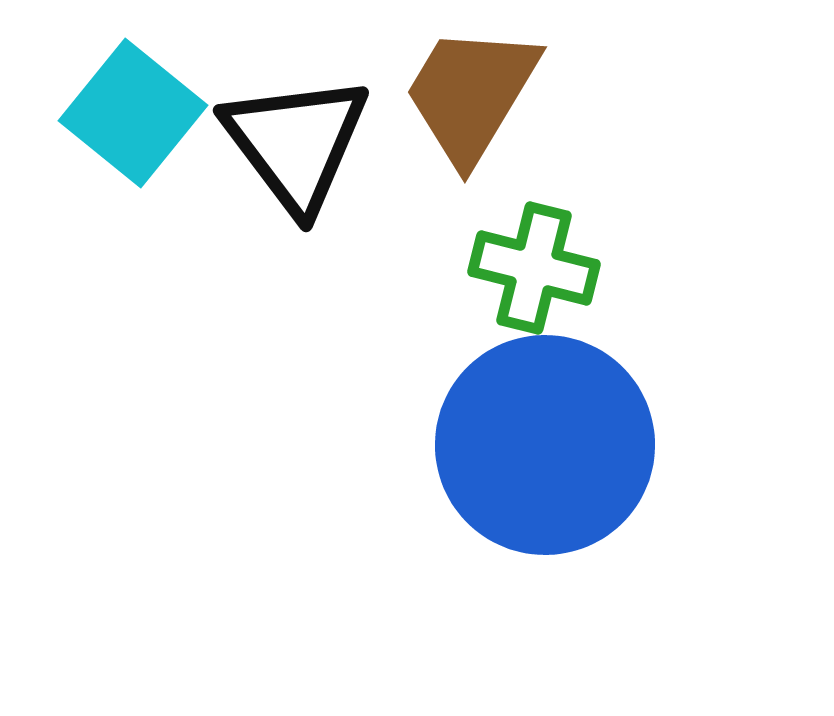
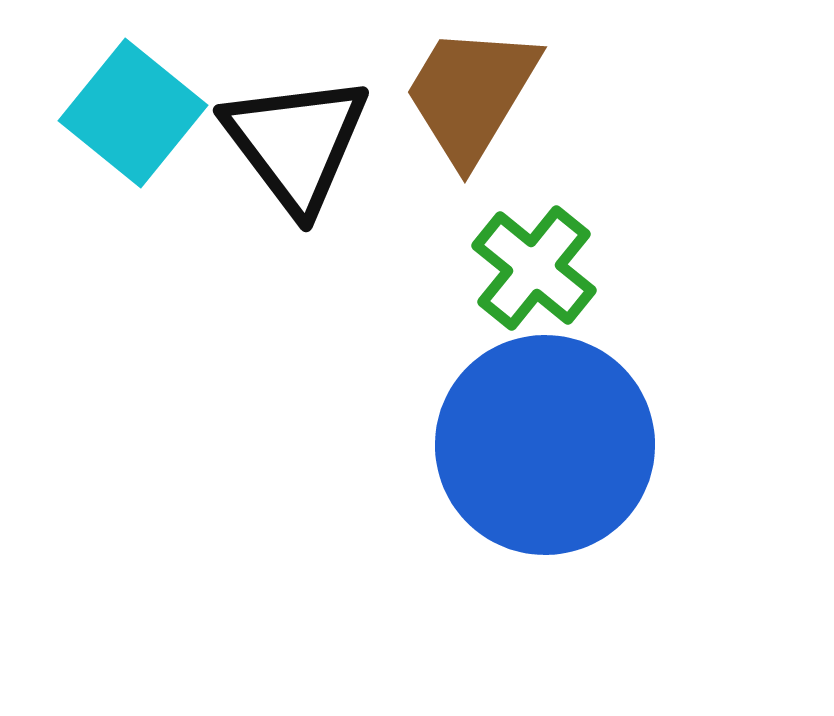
green cross: rotated 25 degrees clockwise
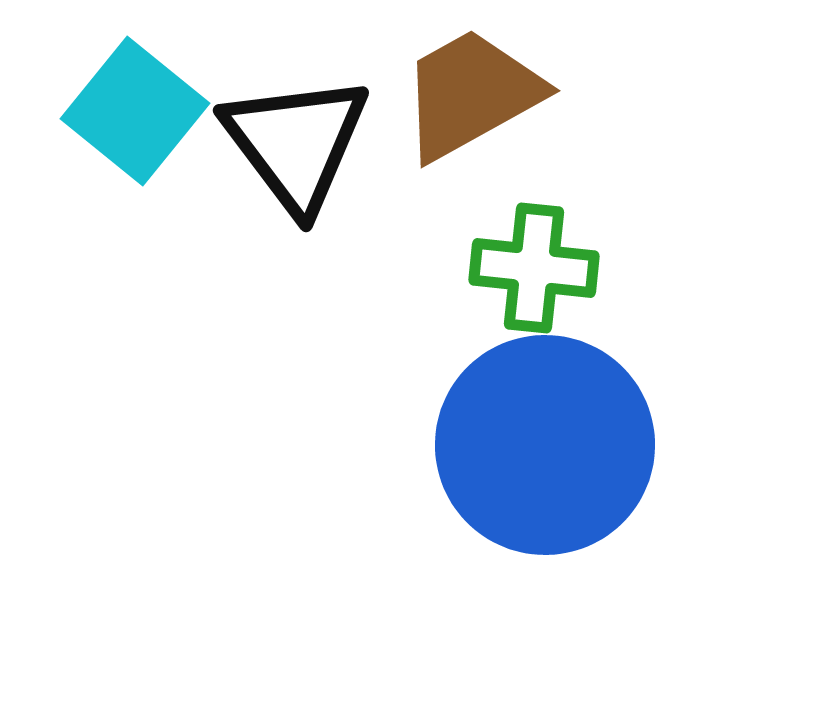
brown trapezoid: rotated 30 degrees clockwise
cyan square: moved 2 px right, 2 px up
green cross: rotated 33 degrees counterclockwise
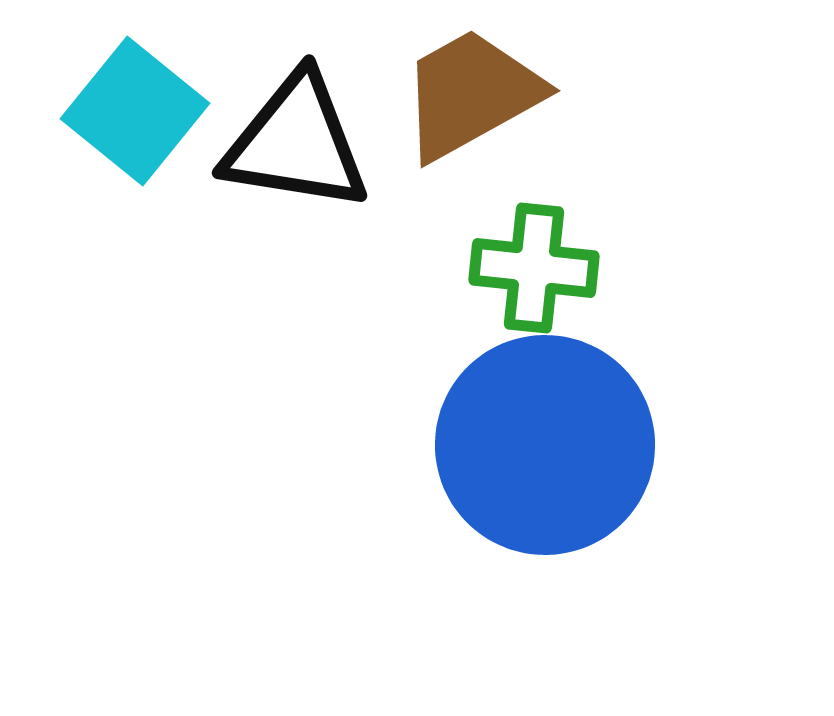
black triangle: rotated 44 degrees counterclockwise
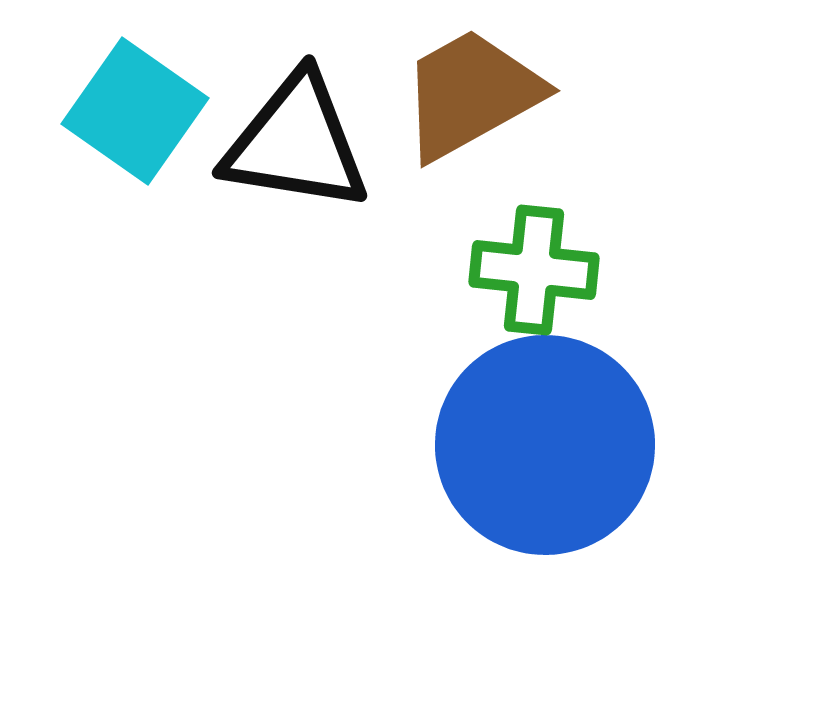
cyan square: rotated 4 degrees counterclockwise
green cross: moved 2 px down
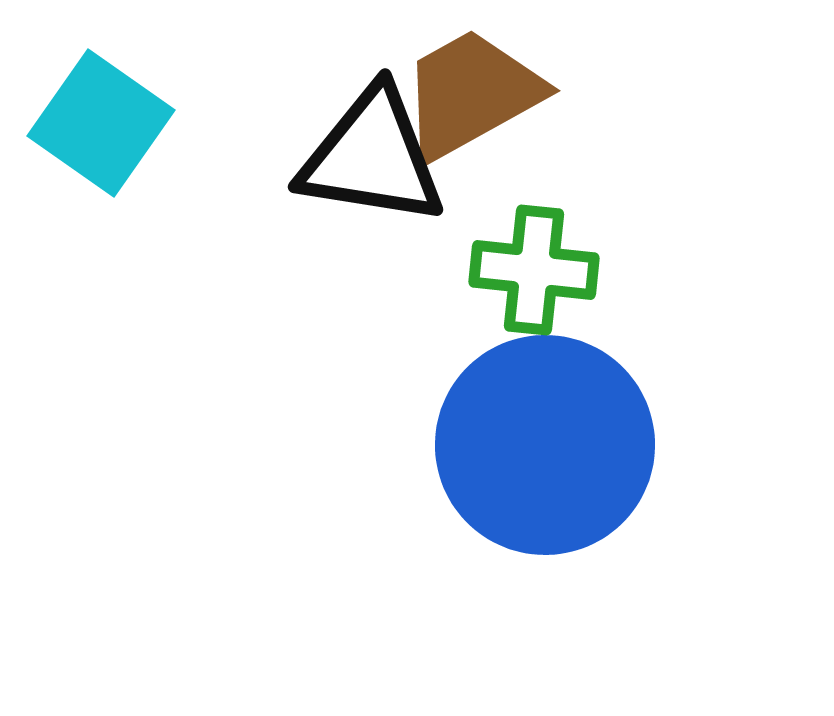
cyan square: moved 34 px left, 12 px down
black triangle: moved 76 px right, 14 px down
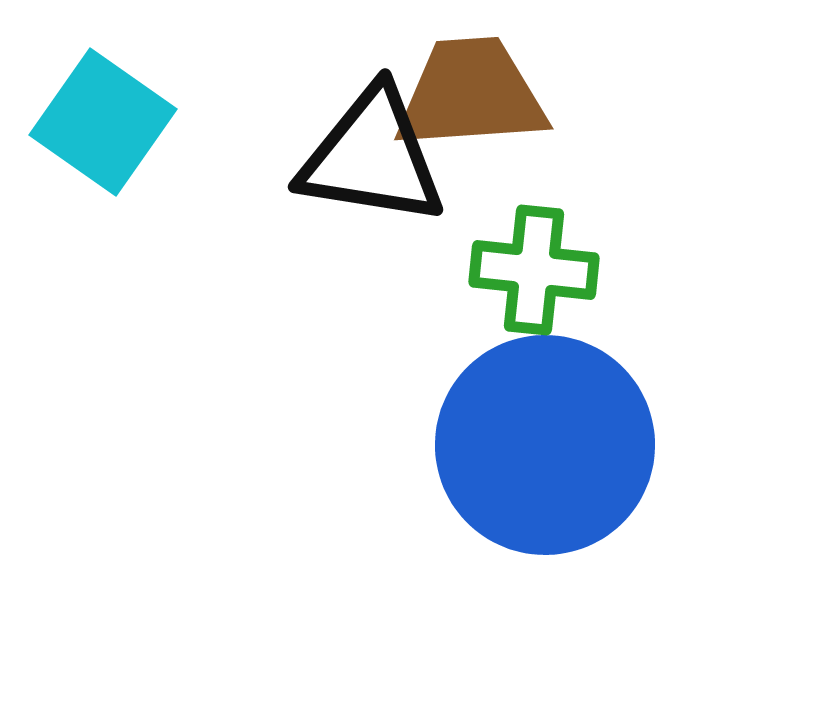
brown trapezoid: rotated 25 degrees clockwise
cyan square: moved 2 px right, 1 px up
